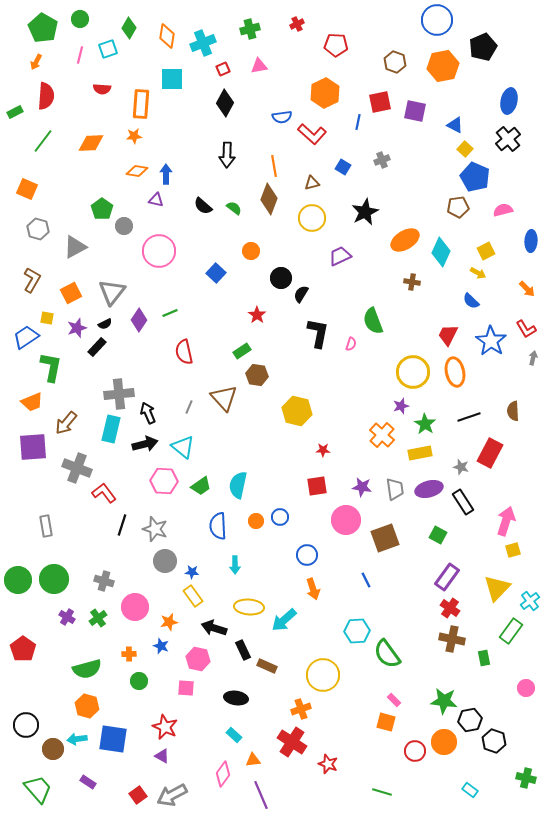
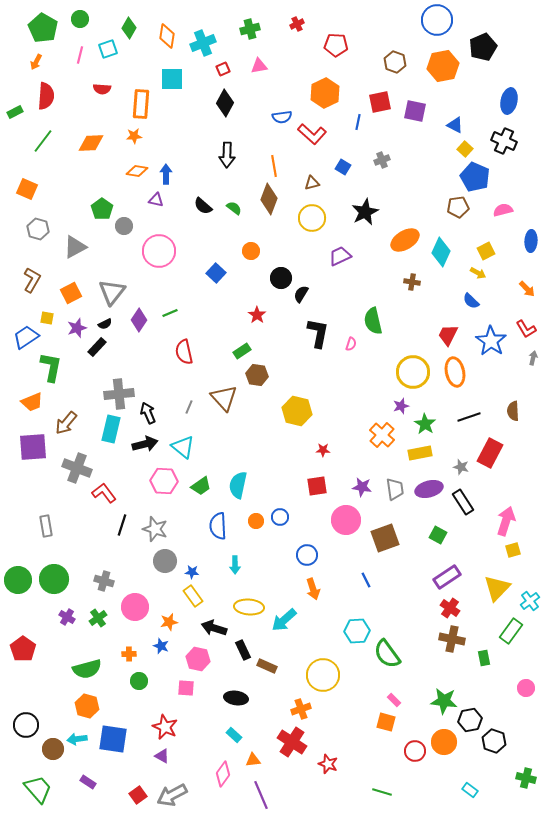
black cross at (508, 139): moved 4 px left, 2 px down; rotated 25 degrees counterclockwise
green semicircle at (373, 321): rotated 8 degrees clockwise
purple rectangle at (447, 577): rotated 20 degrees clockwise
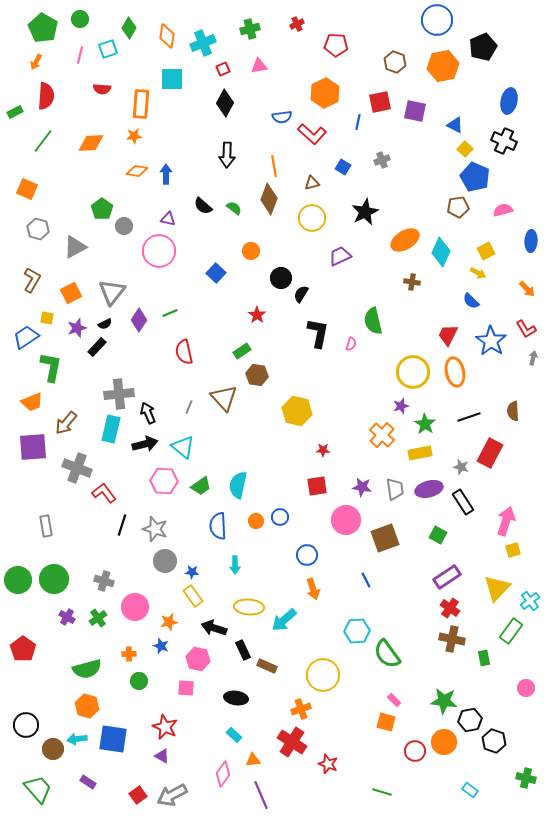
purple triangle at (156, 200): moved 12 px right, 19 px down
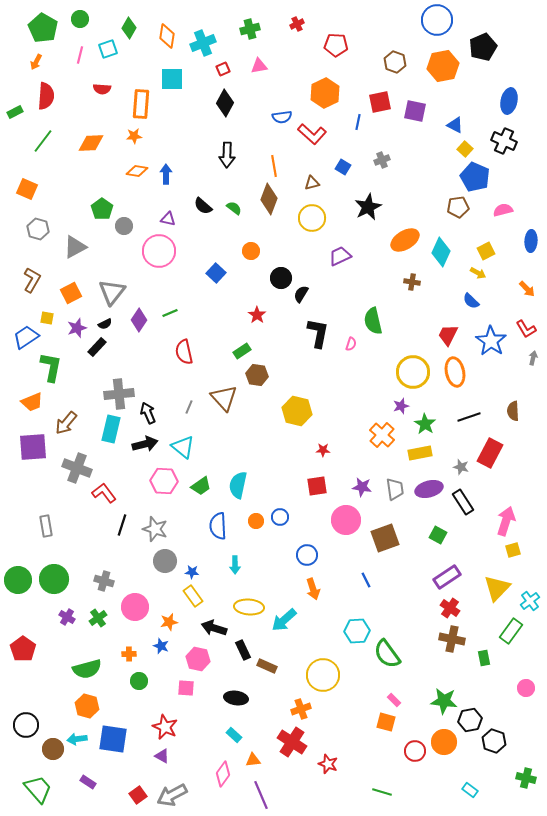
black star at (365, 212): moved 3 px right, 5 px up
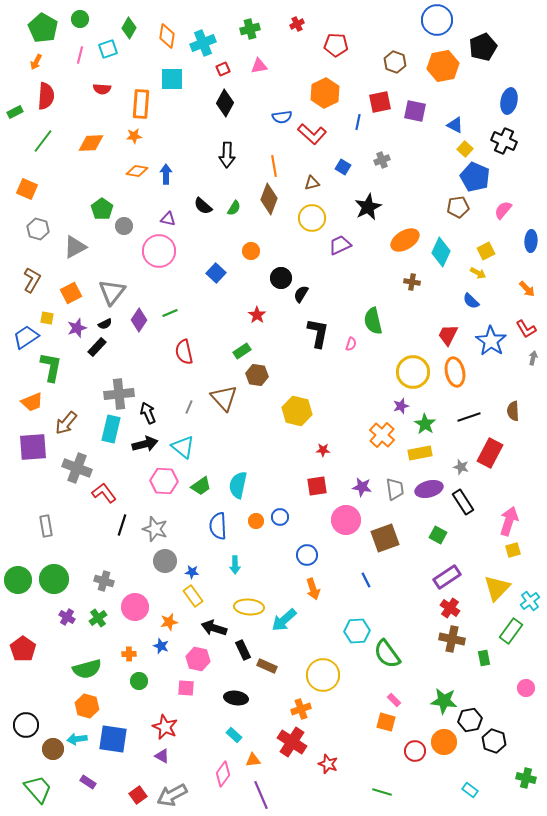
green semicircle at (234, 208): rotated 84 degrees clockwise
pink semicircle at (503, 210): rotated 36 degrees counterclockwise
purple trapezoid at (340, 256): moved 11 px up
pink arrow at (506, 521): moved 3 px right
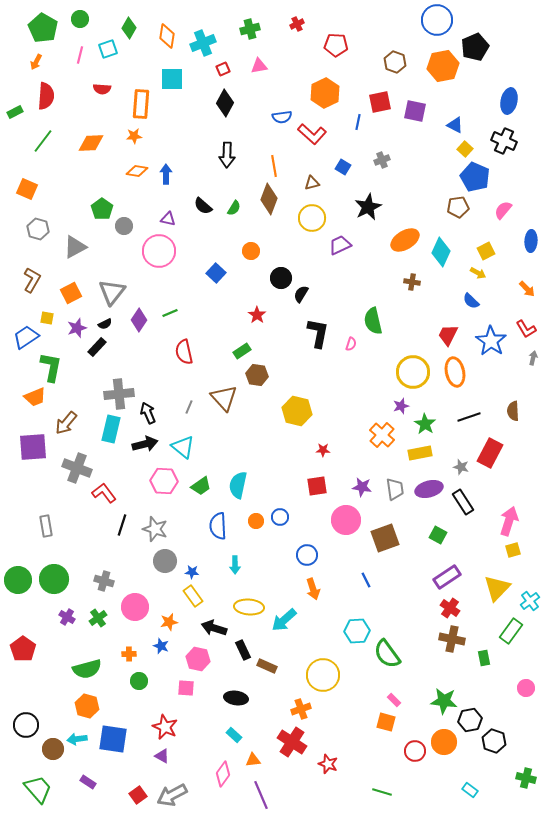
black pentagon at (483, 47): moved 8 px left
orange trapezoid at (32, 402): moved 3 px right, 5 px up
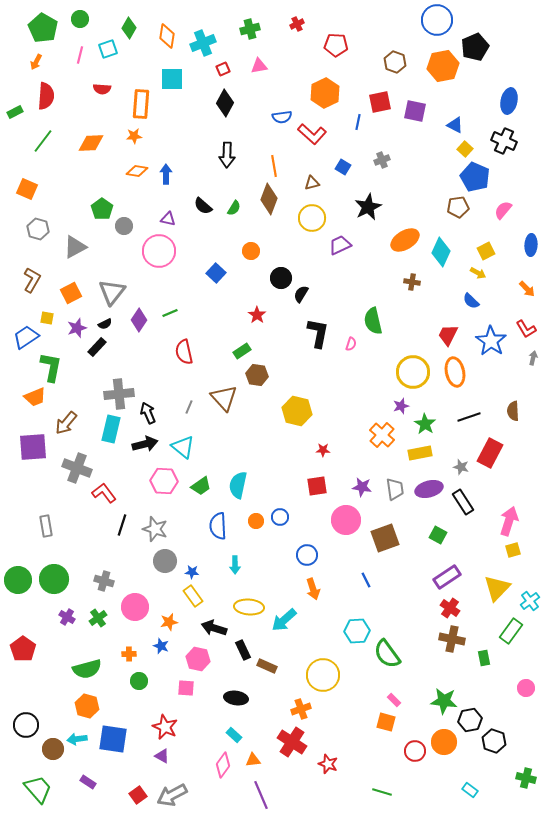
blue ellipse at (531, 241): moved 4 px down
pink diamond at (223, 774): moved 9 px up
